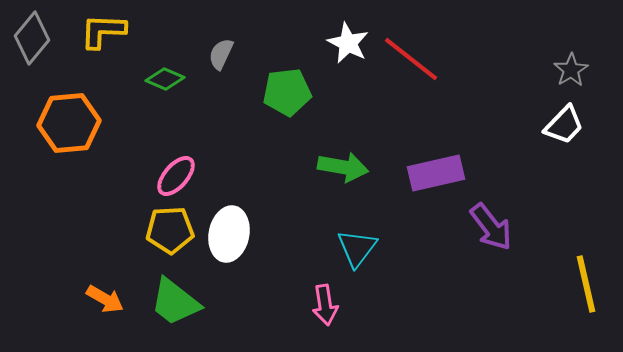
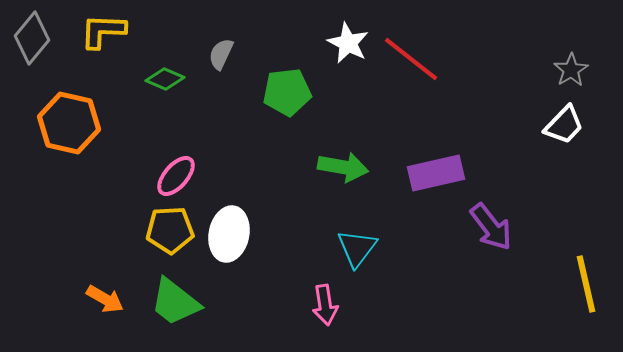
orange hexagon: rotated 18 degrees clockwise
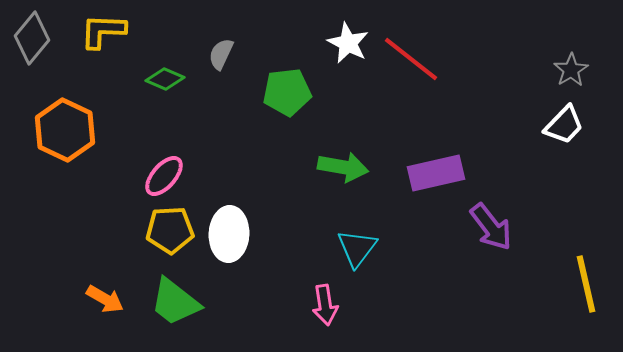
orange hexagon: moved 4 px left, 7 px down; rotated 12 degrees clockwise
pink ellipse: moved 12 px left
white ellipse: rotated 8 degrees counterclockwise
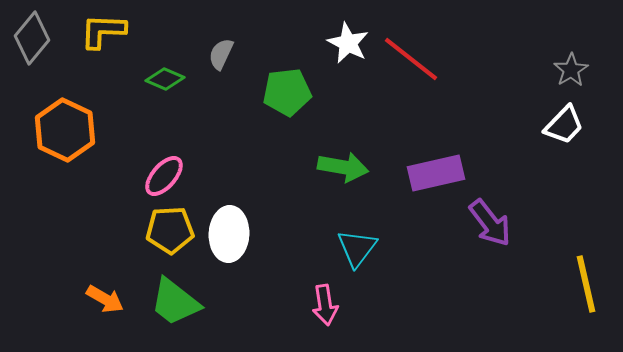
purple arrow: moved 1 px left, 4 px up
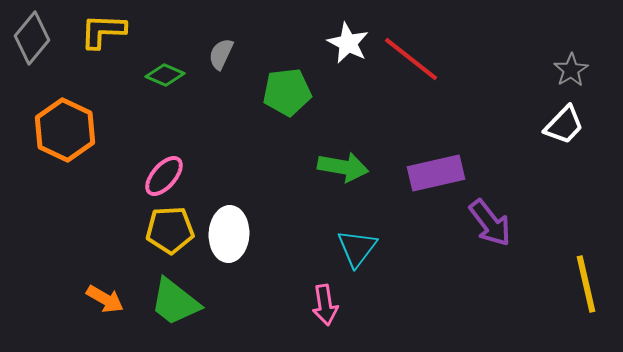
green diamond: moved 4 px up
